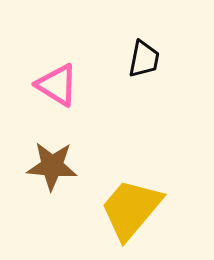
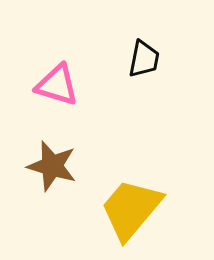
pink triangle: rotated 15 degrees counterclockwise
brown star: rotated 12 degrees clockwise
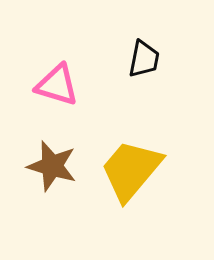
yellow trapezoid: moved 39 px up
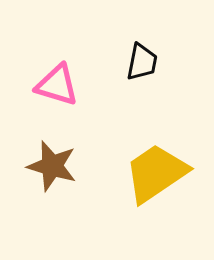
black trapezoid: moved 2 px left, 3 px down
yellow trapezoid: moved 25 px right, 3 px down; rotated 16 degrees clockwise
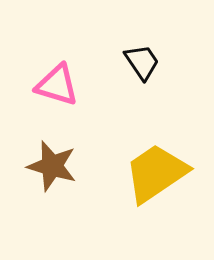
black trapezoid: rotated 45 degrees counterclockwise
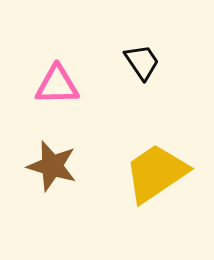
pink triangle: rotated 18 degrees counterclockwise
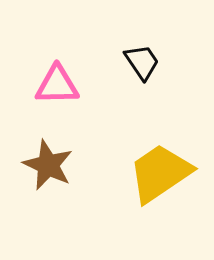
brown star: moved 4 px left, 1 px up; rotated 9 degrees clockwise
yellow trapezoid: moved 4 px right
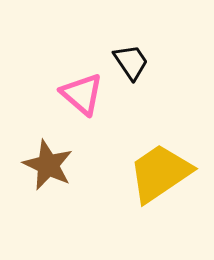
black trapezoid: moved 11 px left
pink triangle: moved 25 px right, 9 px down; rotated 42 degrees clockwise
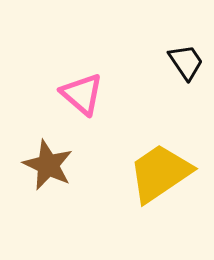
black trapezoid: moved 55 px right
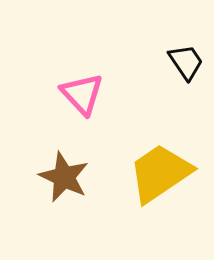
pink triangle: rotated 6 degrees clockwise
brown star: moved 16 px right, 12 px down
